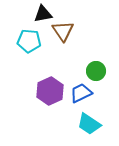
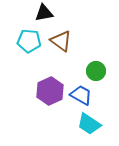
black triangle: moved 1 px right, 1 px up
brown triangle: moved 2 px left, 10 px down; rotated 20 degrees counterclockwise
blue trapezoid: moved 2 px down; rotated 55 degrees clockwise
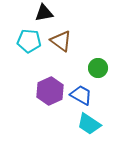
green circle: moved 2 px right, 3 px up
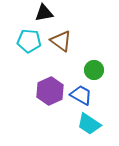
green circle: moved 4 px left, 2 px down
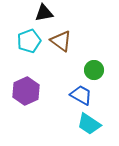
cyan pentagon: rotated 25 degrees counterclockwise
purple hexagon: moved 24 px left
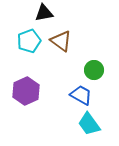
cyan trapezoid: rotated 20 degrees clockwise
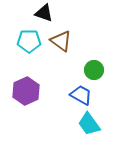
black triangle: rotated 30 degrees clockwise
cyan pentagon: rotated 20 degrees clockwise
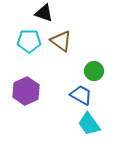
green circle: moved 1 px down
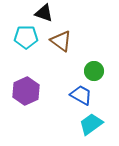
cyan pentagon: moved 3 px left, 4 px up
cyan trapezoid: moved 2 px right; rotated 90 degrees clockwise
